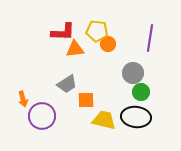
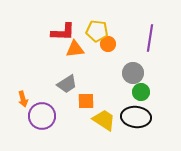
orange square: moved 1 px down
yellow trapezoid: rotated 20 degrees clockwise
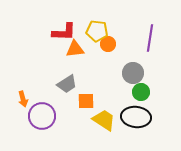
red L-shape: moved 1 px right
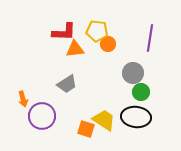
orange square: moved 28 px down; rotated 18 degrees clockwise
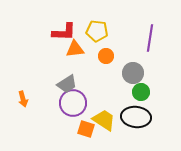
orange circle: moved 2 px left, 12 px down
purple circle: moved 31 px right, 13 px up
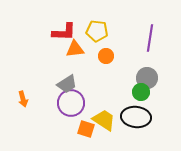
gray circle: moved 14 px right, 5 px down
purple circle: moved 2 px left
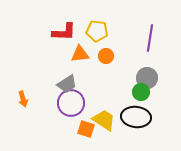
orange triangle: moved 5 px right, 5 px down
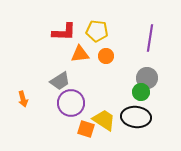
gray trapezoid: moved 7 px left, 3 px up
